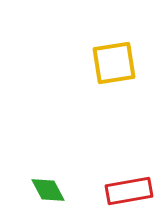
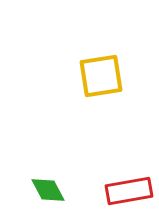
yellow square: moved 13 px left, 13 px down
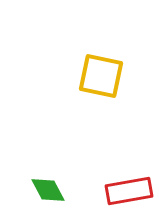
yellow square: rotated 21 degrees clockwise
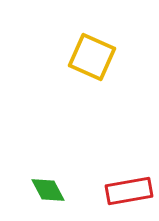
yellow square: moved 9 px left, 19 px up; rotated 12 degrees clockwise
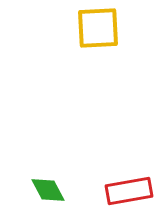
yellow square: moved 6 px right, 29 px up; rotated 27 degrees counterclockwise
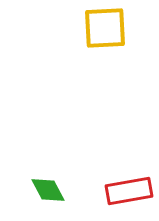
yellow square: moved 7 px right
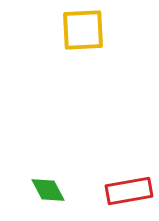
yellow square: moved 22 px left, 2 px down
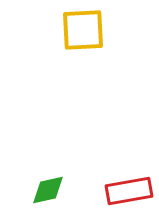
green diamond: rotated 75 degrees counterclockwise
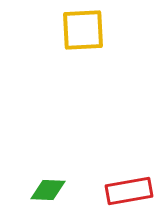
green diamond: rotated 15 degrees clockwise
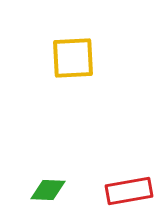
yellow square: moved 10 px left, 28 px down
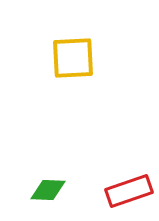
red rectangle: rotated 9 degrees counterclockwise
